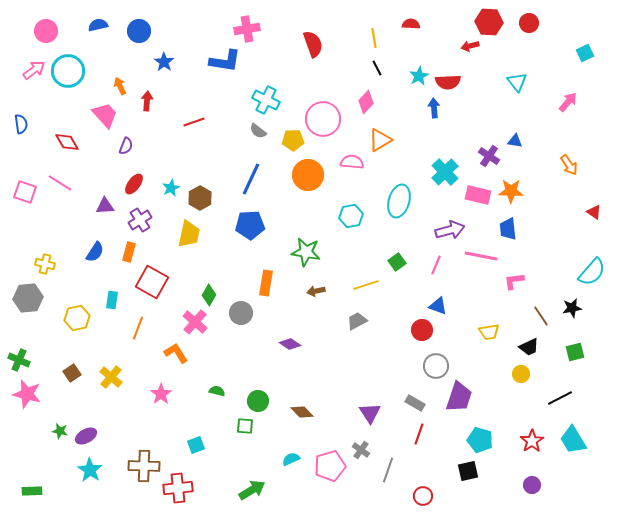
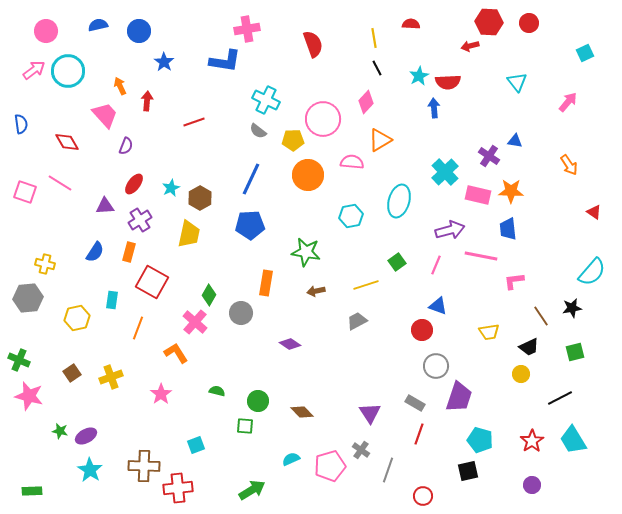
yellow cross at (111, 377): rotated 30 degrees clockwise
pink star at (27, 394): moved 2 px right, 2 px down
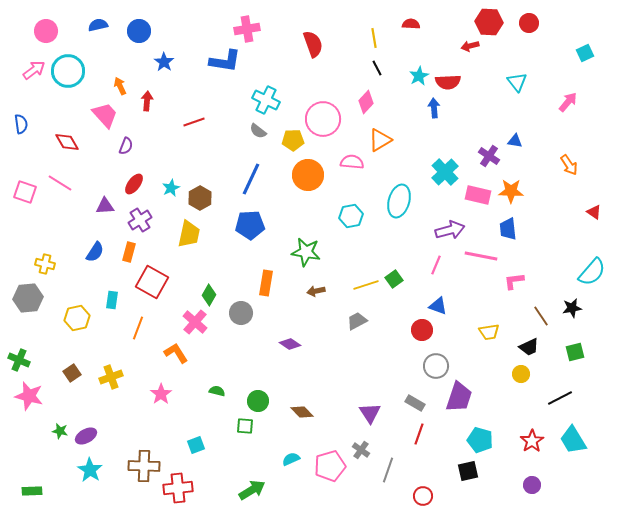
green square at (397, 262): moved 3 px left, 17 px down
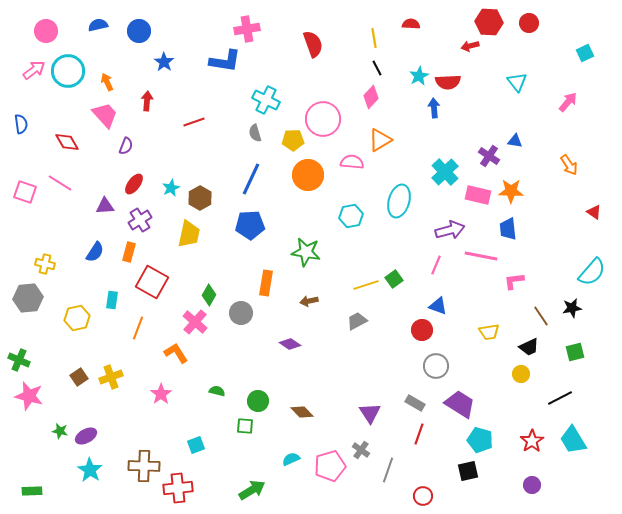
orange arrow at (120, 86): moved 13 px left, 4 px up
pink diamond at (366, 102): moved 5 px right, 5 px up
gray semicircle at (258, 131): moved 3 px left, 2 px down; rotated 36 degrees clockwise
brown arrow at (316, 291): moved 7 px left, 10 px down
brown square at (72, 373): moved 7 px right, 4 px down
purple trapezoid at (459, 397): moved 1 px right, 7 px down; rotated 76 degrees counterclockwise
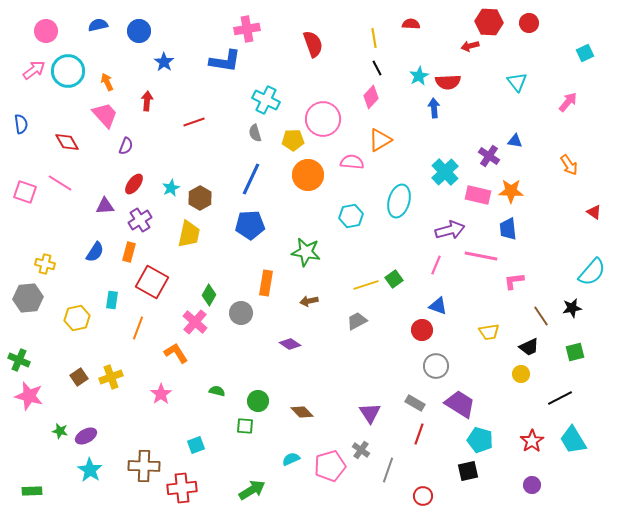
red cross at (178, 488): moved 4 px right
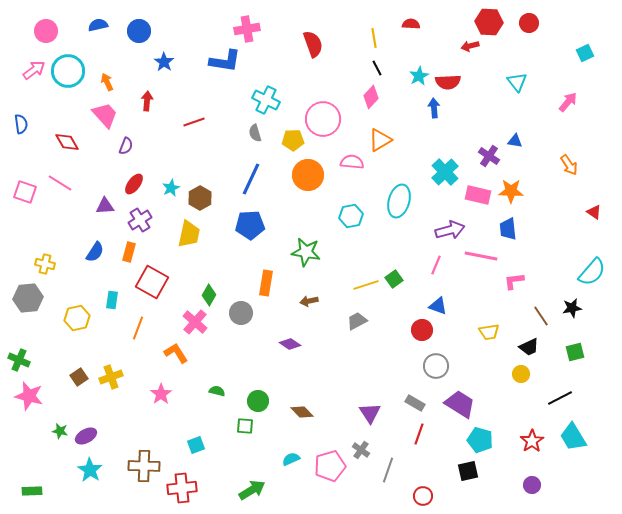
cyan trapezoid at (573, 440): moved 3 px up
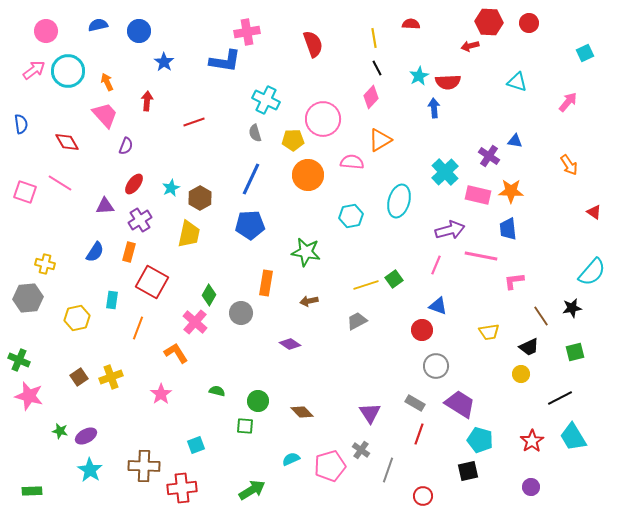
pink cross at (247, 29): moved 3 px down
cyan triangle at (517, 82): rotated 35 degrees counterclockwise
purple circle at (532, 485): moved 1 px left, 2 px down
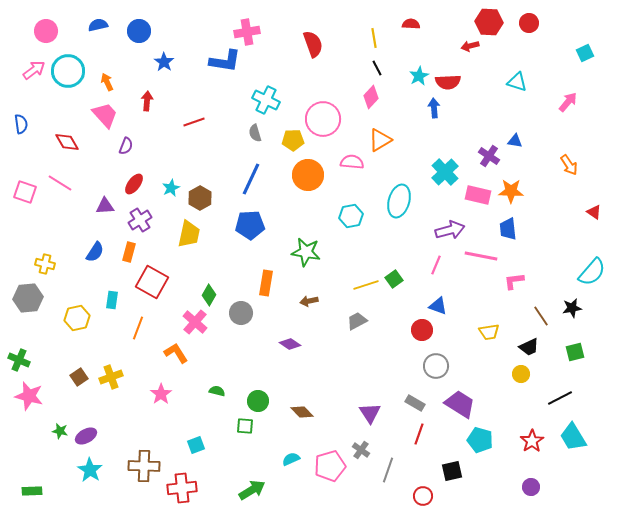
black square at (468, 471): moved 16 px left
